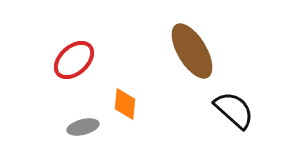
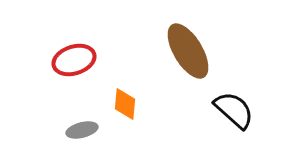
brown ellipse: moved 4 px left
red ellipse: rotated 24 degrees clockwise
gray ellipse: moved 1 px left, 3 px down
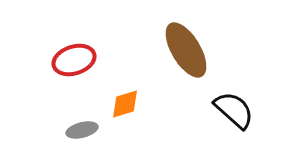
brown ellipse: moved 2 px left, 1 px up
orange diamond: rotated 68 degrees clockwise
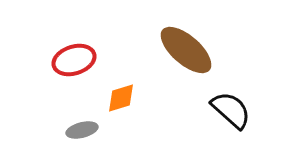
brown ellipse: rotated 18 degrees counterclockwise
orange diamond: moved 4 px left, 6 px up
black semicircle: moved 3 px left
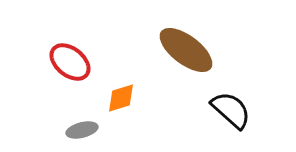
brown ellipse: rotated 4 degrees counterclockwise
red ellipse: moved 4 px left, 2 px down; rotated 57 degrees clockwise
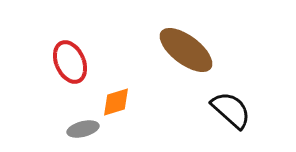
red ellipse: rotated 27 degrees clockwise
orange diamond: moved 5 px left, 4 px down
gray ellipse: moved 1 px right, 1 px up
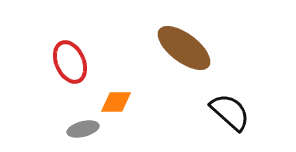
brown ellipse: moved 2 px left, 2 px up
orange diamond: rotated 16 degrees clockwise
black semicircle: moved 1 px left, 2 px down
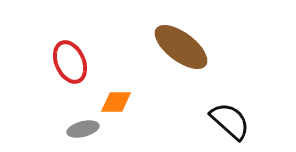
brown ellipse: moved 3 px left, 1 px up
black semicircle: moved 9 px down
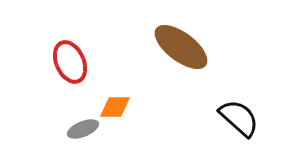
orange diamond: moved 1 px left, 5 px down
black semicircle: moved 9 px right, 3 px up
gray ellipse: rotated 8 degrees counterclockwise
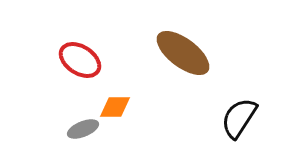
brown ellipse: moved 2 px right, 6 px down
red ellipse: moved 10 px right, 2 px up; rotated 33 degrees counterclockwise
black semicircle: rotated 99 degrees counterclockwise
